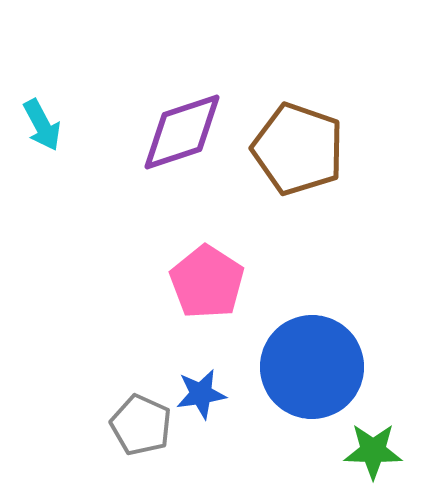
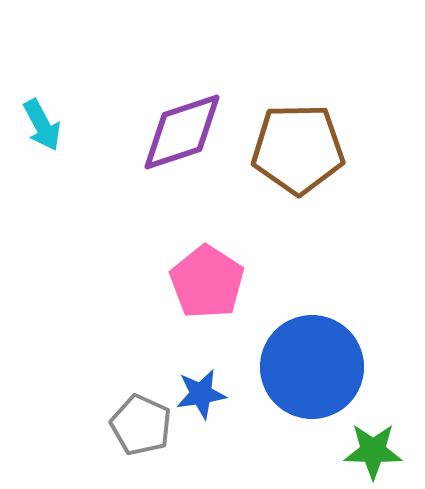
brown pentagon: rotated 20 degrees counterclockwise
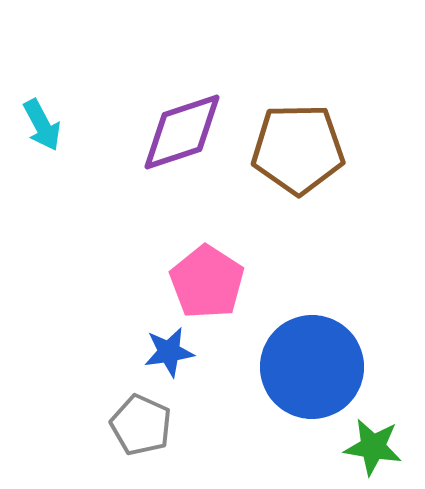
blue star: moved 32 px left, 42 px up
green star: moved 4 px up; rotated 8 degrees clockwise
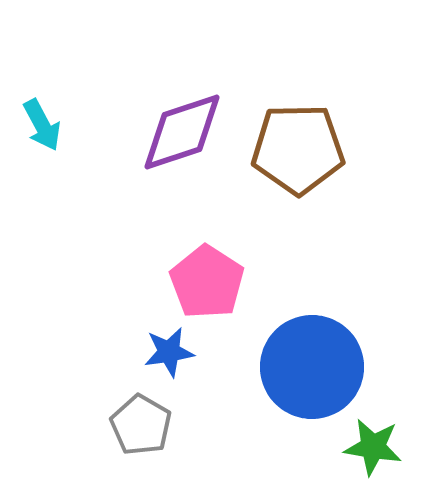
gray pentagon: rotated 6 degrees clockwise
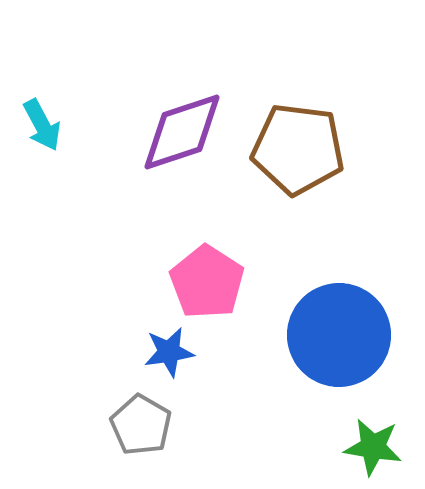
brown pentagon: rotated 8 degrees clockwise
blue circle: moved 27 px right, 32 px up
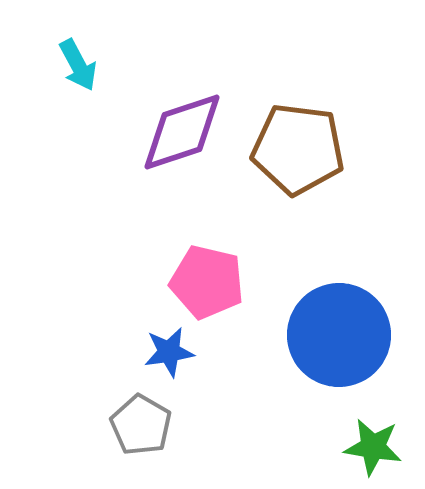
cyan arrow: moved 36 px right, 60 px up
pink pentagon: rotated 20 degrees counterclockwise
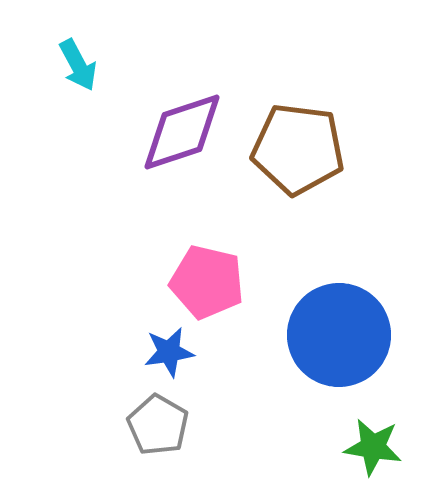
gray pentagon: moved 17 px right
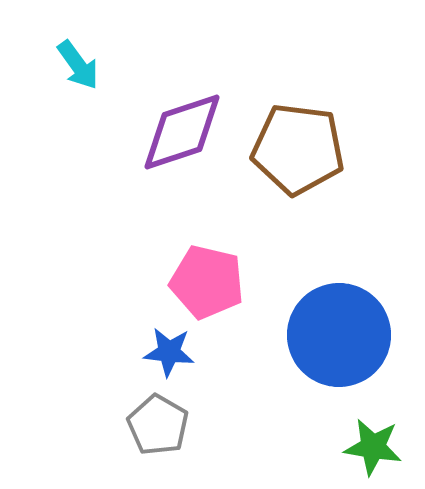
cyan arrow: rotated 8 degrees counterclockwise
blue star: rotated 15 degrees clockwise
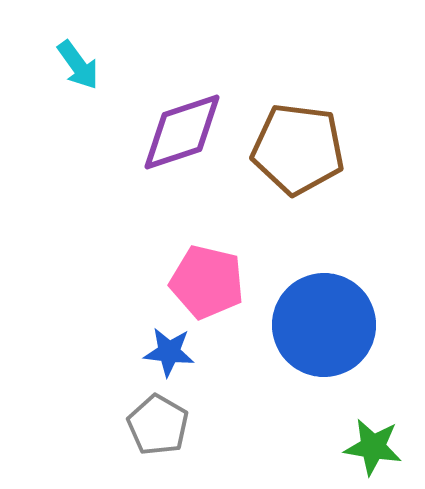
blue circle: moved 15 px left, 10 px up
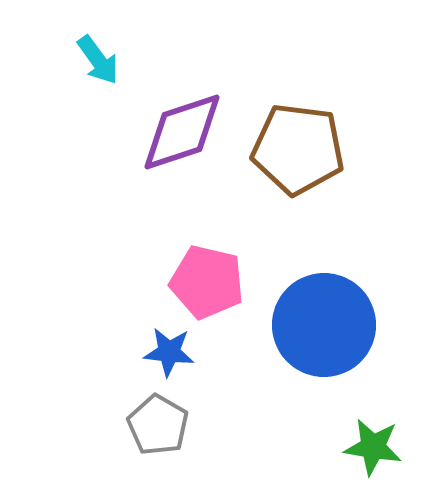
cyan arrow: moved 20 px right, 5 px up
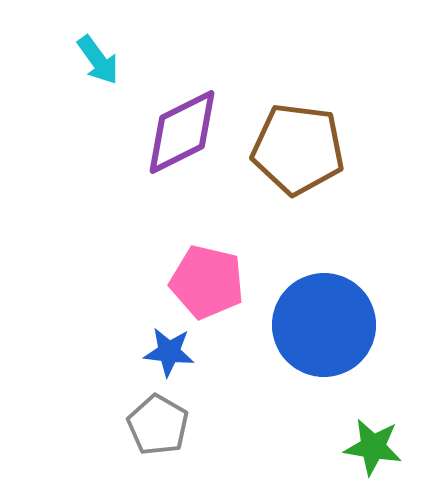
purple diamond: rotated 8 degrees counterclockwise
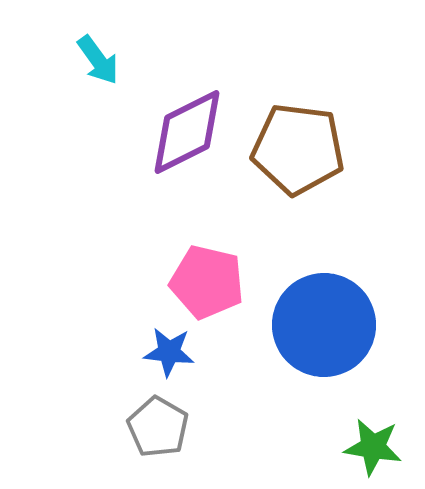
purple diamond: moved 5 px right
gray pentagon: moved 2 px down
